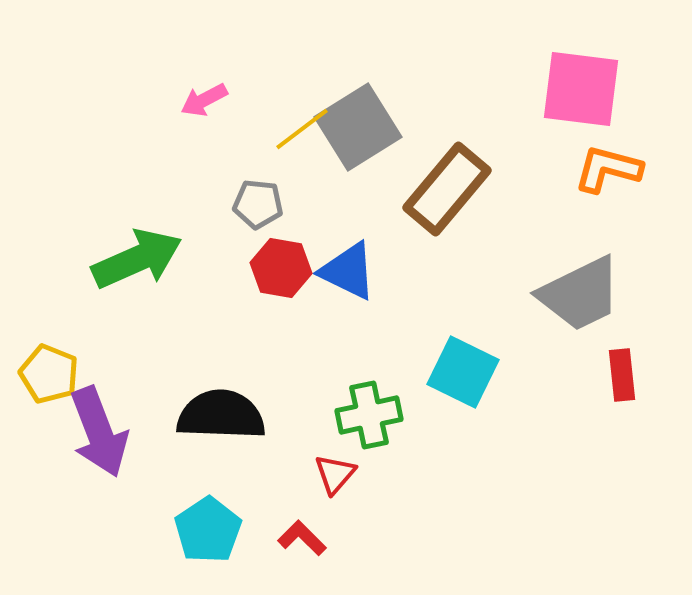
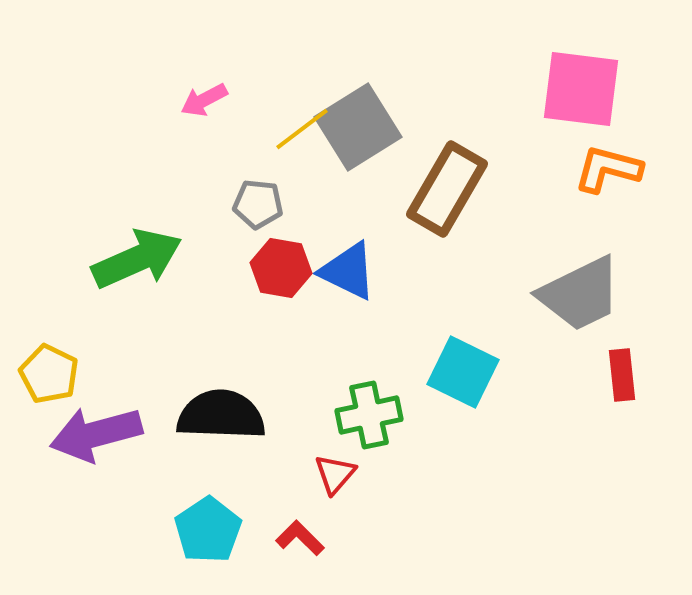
brown rectangle: rotated 10 degrees counterclockwise
yellow pentagon: rotated 4 degrees clockwise
purple arrow: moved 3 px left, 2 px down; rotated 96 degrees clockwise
red L-shape: moved 2 px left
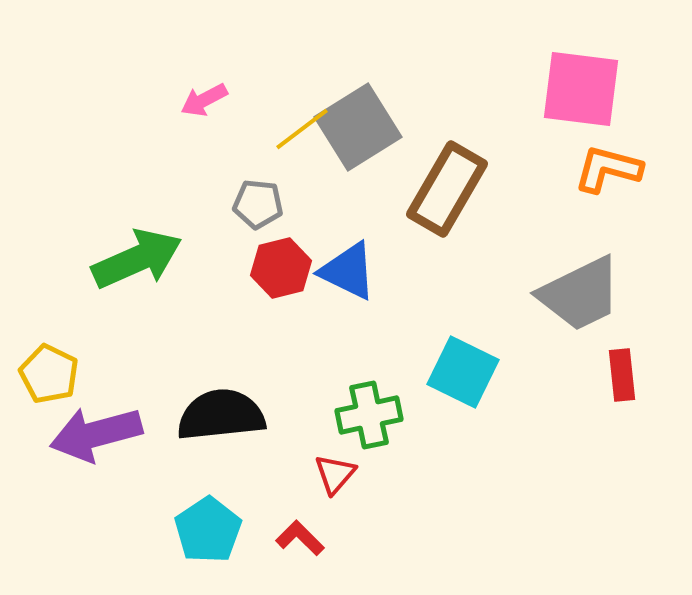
red hexagon: rotated 24 degrees counterclockwise
black semicircle: rotated 8 degrees counterclockwise
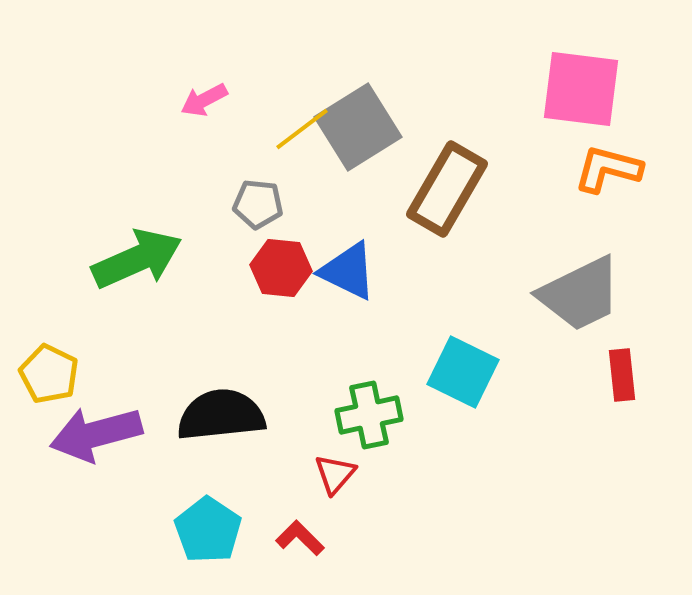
red hexagon: rotated 20 degrees clockwise
cyan pentagon: rotated 4 degrees counterclockwise
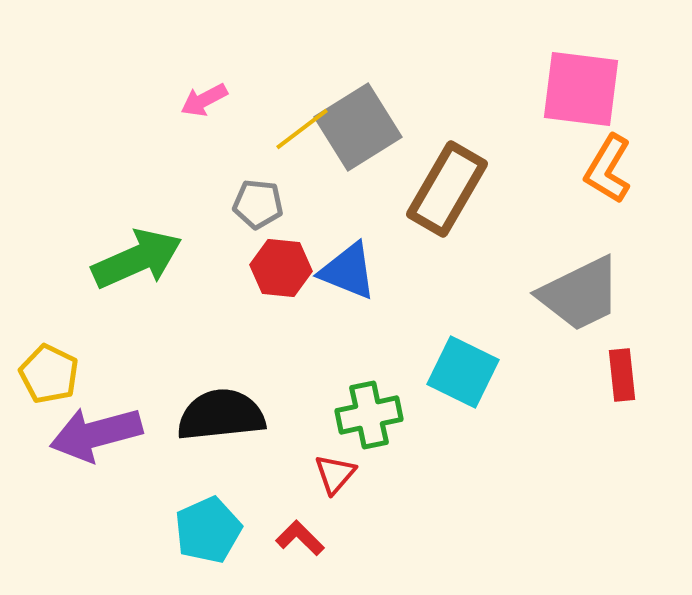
orange L-shape: rotated 74 degrees counterclockwise
blue triangle: rotated 4 degrees counterclockwise
cyan pentagon: rotated 14 degrees clockwise
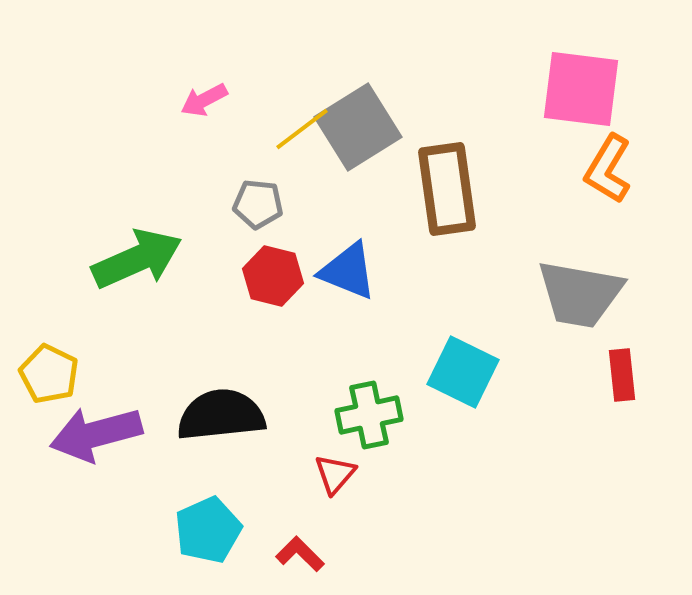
brown rectangle: rotated 38 degrees counterclockwise
red hexagon: moved 8 px left, 8 px down; rotated 8 degrees clockwise
gray trapezoid: rotated 36 degrees clockwise
red L-shape: moved 16 px down
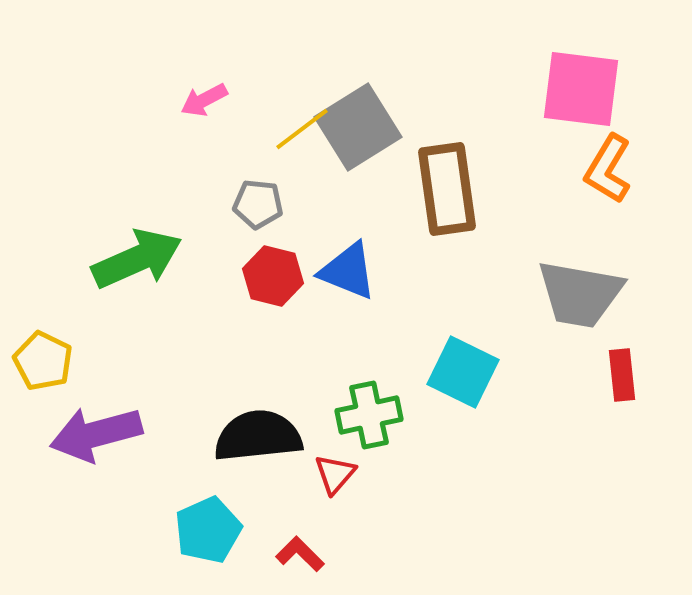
yellow pentagon: moved 6 px left, 13 px up
black semicircle: moved 37 px right, 21 px down
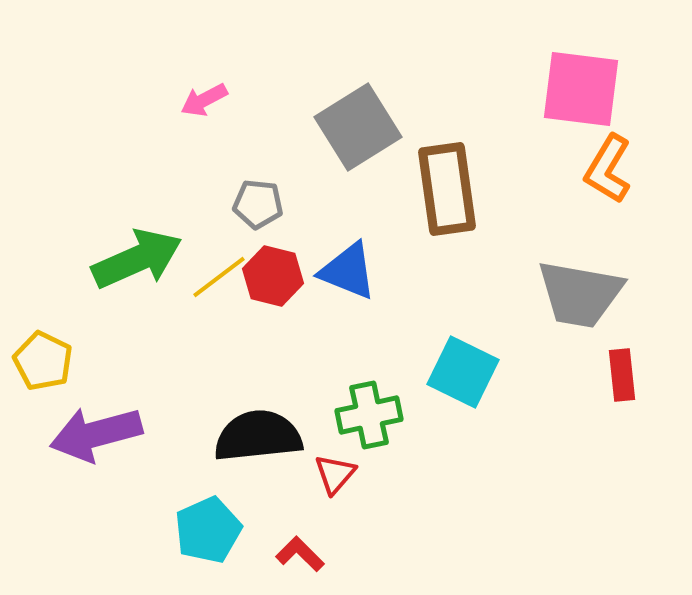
yellow line: moved 83 px left, 148 px down
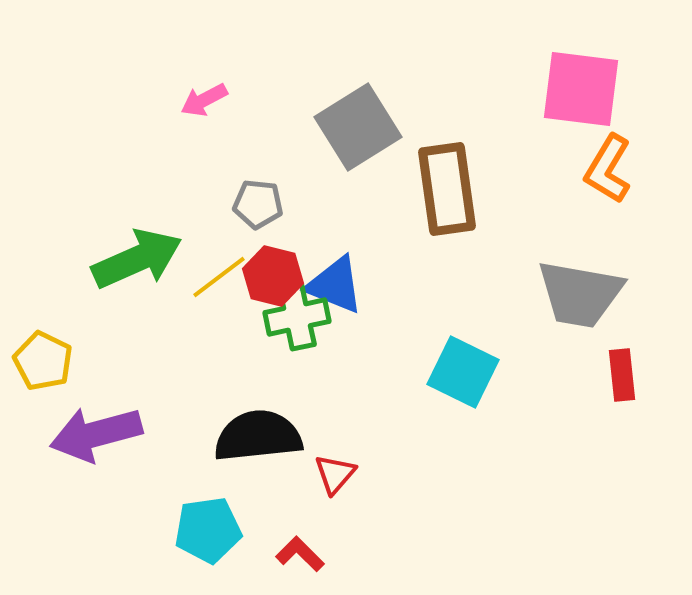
blue triangle: moved 13 px left, 14 px down
green cross: moved 72 px left, 98 px up
cyan pentagon: rotated 16 degrees clockwise
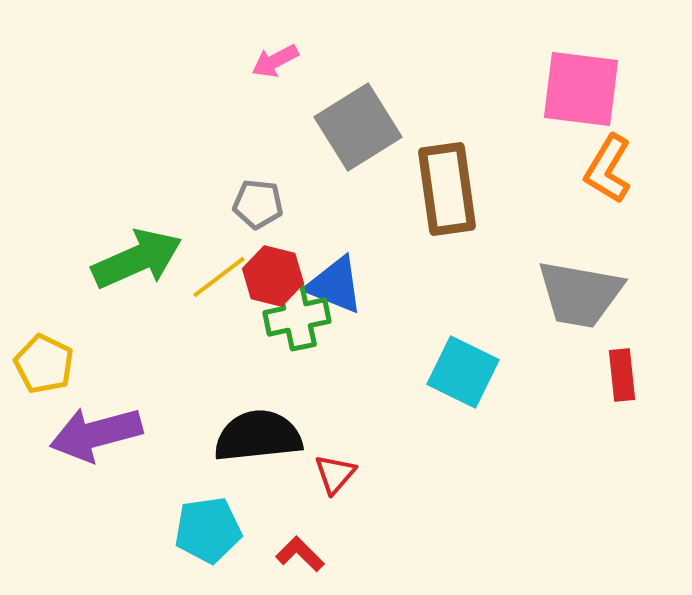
pink arrow: moved 71 px right, 39 px up
yellow pentagon: moved 1 px right, 3 px down
